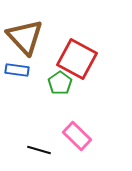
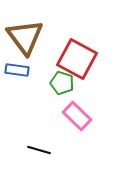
brown triangle: rotated 6 degrees clockwise
green pentagon: moved 2 px right; rotated 20 degrees counterclockwise
pink rectangle: moved 20 px up
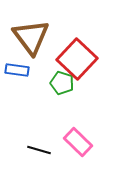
brown triangle: moved 6 px right
red square: rotated 15 degrees clockwise
pink rectangle: moved 1 px right, 26 px down
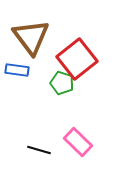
red square: rotated 9 degrees clockwise
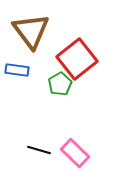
brown triangle: moved 6 px up
green pentagon: moved 2 px left, 1 px down; rotated 25 degrees clockwise
pink rectangle: moved 3 px left, 11 px down
